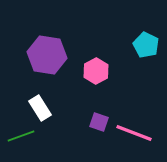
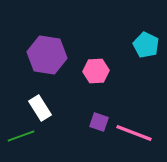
pink hexagon: rotated 25 degrees clockwise
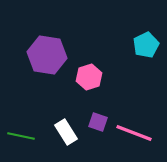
cyan pentagon: rotated 20 degrees clockwise
pink hexagon: moved 7 px left, 6 px down; rotated 15 degrees counterclockwise
white rectangle: moved 26 px right, 24 px down
purple square: moved 1 px left
green line: rotated 32 degrees clockwise
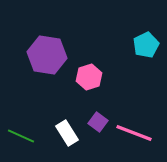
purple square: rotated 18 degrees clockwise
white rectangle: moved 1 px right, 1 px down
green line: rotated 12 degrees clockwise
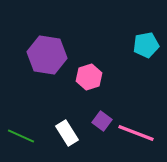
cyan pentagon: rotated 15 degrees clockwise
purple square: moved 4 px right, 1 px up
pink line: moved 2 px right
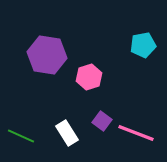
cyan pentagon: moved 3 px left
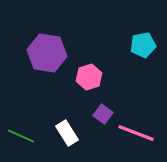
purple hexagon: moved 2 px up
purple square: moved 1 px right, 7 px up
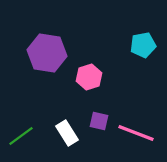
purple square: moved 4 px left, 7 px down; rotated 24 degrees counterclockwise
green line: rotated 60 degrees counterclockwise
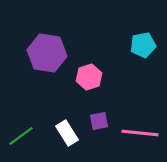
purple square: rotated 24 degrees counterclockwise
pink line: moved 4 px right; rotated 15 degrees counterclockwise
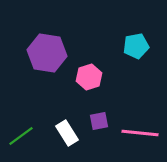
cyan pentagon: moved 7 px left, 1 px down
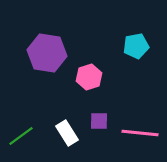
purple square: rotated 12 degrees clockwise
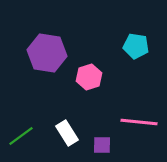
cyan pentagon: rotated 20 degrees clockwise
purple square: moved 3 px right, 24 px down
pink line: moved 1 px left, 11 px up
